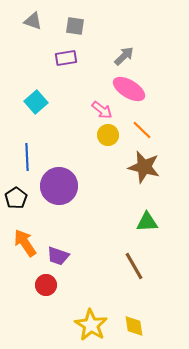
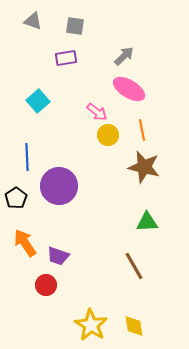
cyan square: moved 2 px right, 1 px up
pink arrow: moved 5 px left, 2 px down
orange line: rotated 35 degrees clockwise
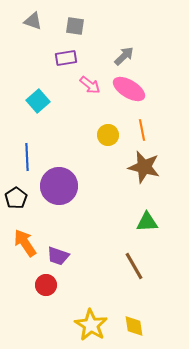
pink arrow: moved 7 px left, 27 px up
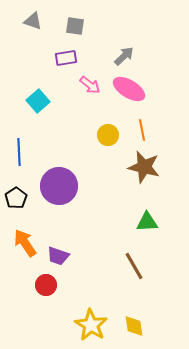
blue line: moved 8 px left, 5 px up
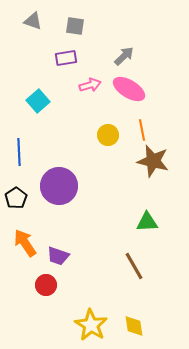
pink arrow: rotated 55 degrees counterclockwise
brown star: moved 9 px right, 6 px up
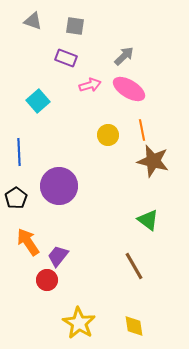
purple rectangle: rotated 30 degrees clockwise
green triangle: moved 1 px right, 2 px up; rotated 40 degrees clockwise
orange arrow: moved 3 px right, 1 px up
purple trapezoid: rotated 110 degrees clockwise
red circle: moved 1 px right, 5 px up
yellow star: moved 12 px left, 2 px up
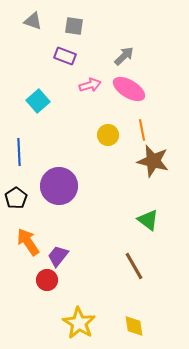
gray square: moved 1 px left
purple rectangle: moved 1 px left, 2 px up
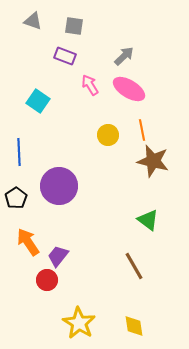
pink arrow: rotated 105 degrees counterclockwise
cyan square: rotated 15 degrees counterclockwise
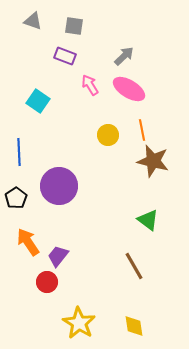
red circle: moved 2 px down
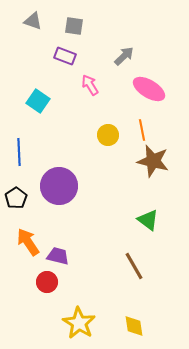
pink ellipse: moved 20 px right
purple trapezoid: rotated 65 degrees clockwise
